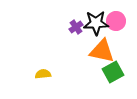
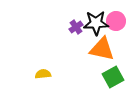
orange triangle: moved 2 px up
green square: moved 5 px down
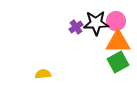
orange triangle: moved 16 px right, 7 px up; rotated 12 degrees counterclockwise
green square: moved 5 px right, 15 px up
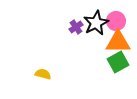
black star: rotated 25 degrees counterclockwise
yellow semicircle: rotated 21 degrees clockwise
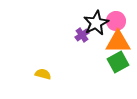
purple cross: moved 6 px right, 8 px down
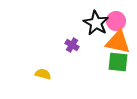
black star: rotated 15 degrees counterclockwise
purple cross: moved 10 px left, 10 px down; rotated 24 degrees counterclockwise
orange triangle: rotated 12 degrees clockwise
green square: rotated 35 degrees clockwise
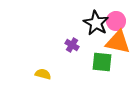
green square: moved 16 px left
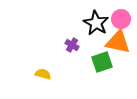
pink circle: moved 5 px right, 2 px up
green square: rotated 25 degrees counterclockwise
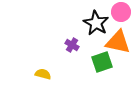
pink circle: moved 7 px up
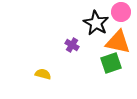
green square: moved 9 px right, 1 px down
